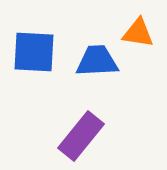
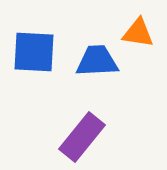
purple rectangle: moved 1 px right, 1 px down
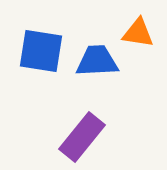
blue square: moved 7 px right, 1 px up; rotated 6 degrees clockwise
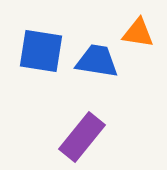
blue trapezoid: rotated 12 degrees clockwise
